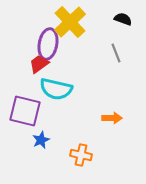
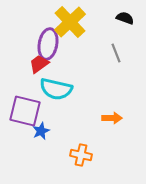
black semicircle: moved 2 px right, 1 px up
blue star: moved 9 px up
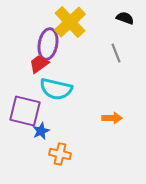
orange cross: moved 21 px left, 1 px up
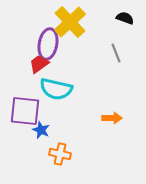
purple square: rotated 8 degrees counterclockwise
blue star: moved 1 px up; rotated 24 degrees counterclockwise
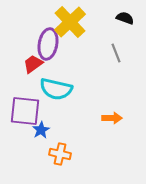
red trapezoid: moved 6 px left
blue star: rotated 18 degrees clockwise
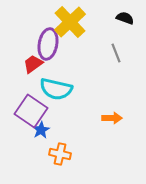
purple square: moved 6 px right; rotated 28 degrees clockwise
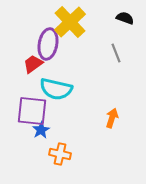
purple square: moved 1 px right; rotated 28 degrees counterclockwise
orange arrow: rotated 72 degrees counterclockwise
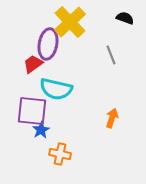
gray line: moved 5 px left, 2 px down
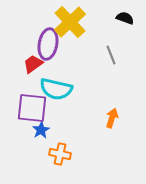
purple square: moved 3 px up
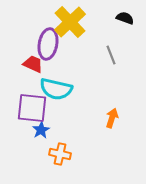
red trapezoid: rotated 60 degrees clockwise
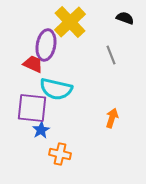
purple ellipse: moved 2 px left, 1 px down
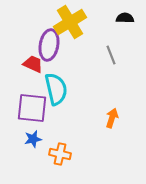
black semicircle: rotated 18 degrees counterclockwise
yellow cross: rotated 12 degrees clockwise
purple ellipse: moved 3 px right
cyan semicircle: rotated 116 degrees counterclockwise
blue star: moved 8 px left, 9 px down; rotated 18 degrees clockwise
